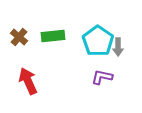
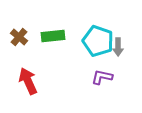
cyan pentagon: rotated 16 degrees counterclockwise
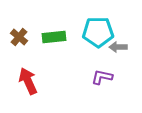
green rectangle: moved 1 px right, 1 px down
cyan pentagon: moved 9 px up; rotated 20 degrees counterclockwise
gray arrow: rotated 90 degrees clockwise
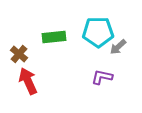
brown cross: moved 17 px down
gray arrow: rotated 42 degrees counterclockwise
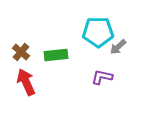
green rectangle: moved 2 px right, 18 px down
brown cross: moved 2 px right, 2 px up
red arrow: moved 2 px left, 1 px down
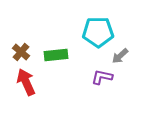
gray arrow: moved 2 px right, 9 px down
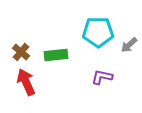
gray arrow: moved 9 px right, 11 px up
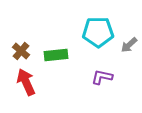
brown cross: moved 1 px up
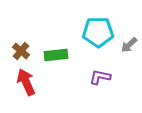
purple L-shape: moved 2 px left
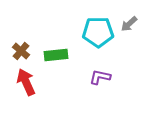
gray arrow: moved 21 px up
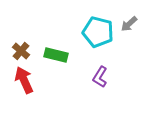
cyan pentagon: rotated 16 degrees clockwise
green rectangle: rotated 20 degrees clockwise
purple L-shape: rotated 70 degrees counterclockwise
red arrow: moved 2 px left, 2 px up
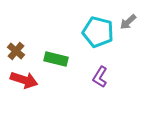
gray arrow: moved 1 px left, 2 px up
brown cross: moved 5 px left
green rectangle: moved 4 px down
red arrow: rotated 132 degrees clockwise
